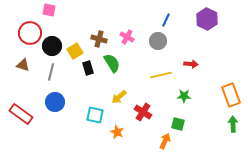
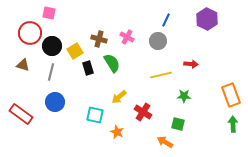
pink square: moved 3 px down
orange arrow: moved 1 px down; rotated 84 degrees counterclockwise
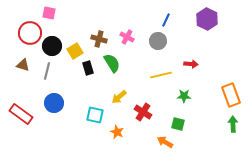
gray line: moved 4 px left, 1 px up
blue circle: moved 1 px left, 1 px down
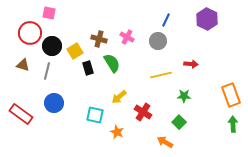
green square: moved 1 px right, 2 px up; rotated 32 degrees clockwise
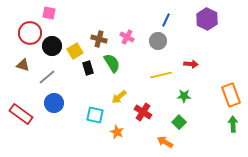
gray line: moved 6 px down; rotated 36 degrees clockwise
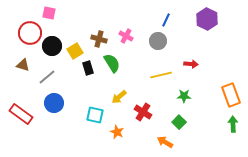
pink cross: moved 1 px left, 1 px up
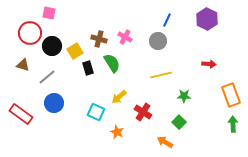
blue line: moved 1 px right
pink cross: moved 1 px left, 1 px down
red arrow: moved 18 px right
cyan square: moved 1 px right, 3 px up; rotated 12 degrees clockwise
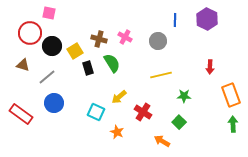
blue line: moved 8 px right; rotated 24 degrees counterclockwise
red arrow: moved 1 px right, 3 px down; rotated 88 degrees clockwise
orange arrow: moved 3 px left, 1 px up
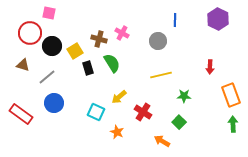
purple hexagon: moved 11 px right
pink cross: moved 3 px left, 4 px up
